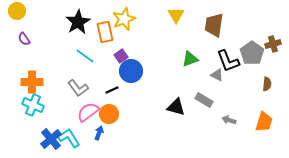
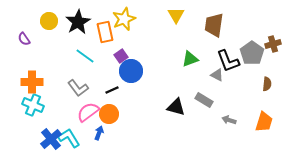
yellow circle: moved 32 px right, 10 px down
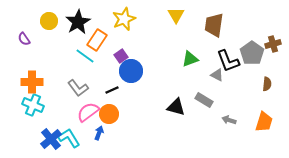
orange rectangle: moved 8 px left, 8 px down; rotated 45 degrees clockwise
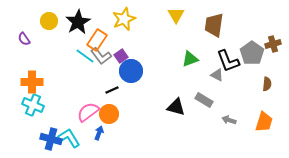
gray L-shape: moved 23 px right, 32 px up
blue cross: rotated 35 degrees counterclockwise
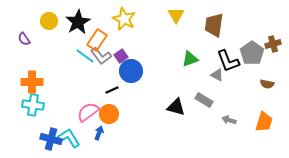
yellow star: rotated 25 degrees counterclockwise
brown semicircle: rotated 96 degrees clockwise
cyan cross: rotated 15 degrees counterclockwise
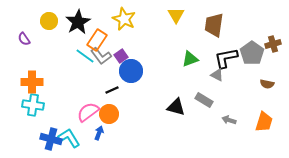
black L-shape: moved 2 px left, 3 px up; rotated 100 degrees clockwise
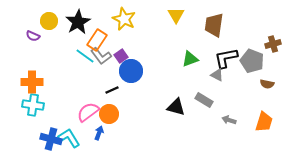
purple semicircle: moved 9 px right, 3 px up; rotated 32 degrees counterclockwise
gray pentagon: moved 8 px down; rotated 15 degrees counterclockwise
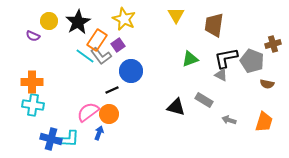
purple square: moved 3 px left, 11 px up
gray triangle: moved 4 px right
cyan L-shape: moved 1 px left, 1 px down; rotated 125 degrees clockwise
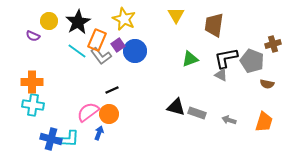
orange rectangle: rotated 10 degrees counterclockwise
cyan line: moved 8 px left, 5 px up
blue circle: moved 4 px right, 20 px up
gray rectangle: moved 7 px left, 13 px down; rotated 12 degrees counterclockwise
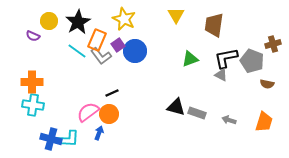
black line: moved 3 px down
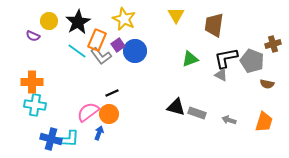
cyan cross: moved 2 px right
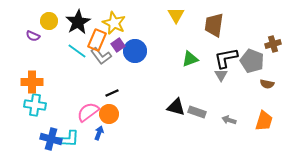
yellow star: moved 10 px left, 4 px down
gray triangle: rotated 32 degrees clockwise
gray rectangle: moved 1 px up
orange trapezoid: moved 1 px up
